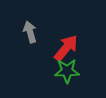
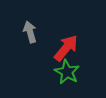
green star: moved 1 px down; rotated 30 degrees clockwise
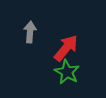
gray arrow: rotated 20 degrees clockwise
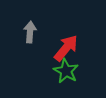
green star: moved 1 px left, 1 px up
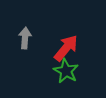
gray arrow: moved 5 px left, 6 px down
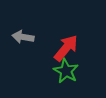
gray arrow: moved 2 px left, 1 px up; rotated 85 degrees counterclockwise
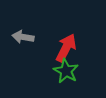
red arrow: rotated 12 degrees counterclockwise
